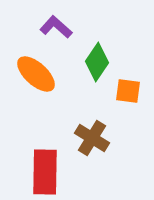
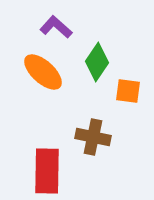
orange ellipse: moved 7 px right, 2 px up
brown cross: moved 1 px right, 1 px up; rotated 20 degrees counterclockwise
red rectangle: moved 2 px right, 1 px up
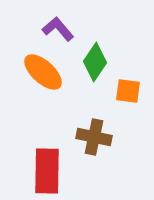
purple L-shape: moved 2 px right, 2 px down; rotated 8 degrees clockwise
green diamond: moved 2 px left
brown cross: moved 1 px right
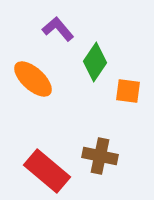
orange ellipse: moved 10 px left, 7 px down
brown cross: moved 6 px right, 19 px down
red rectangle: rotated 51 degrees counterclockwise
